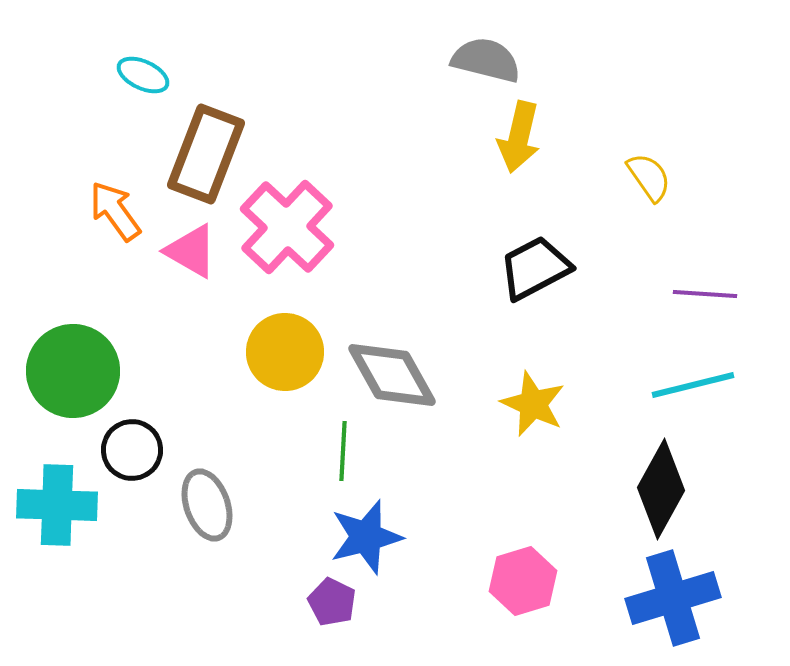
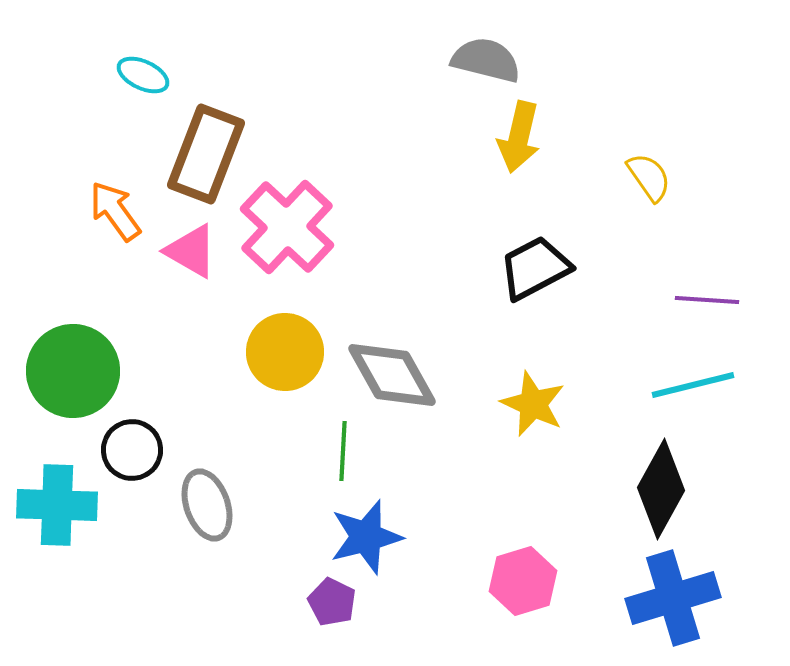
purple line: moved 2 px right, 6 px down
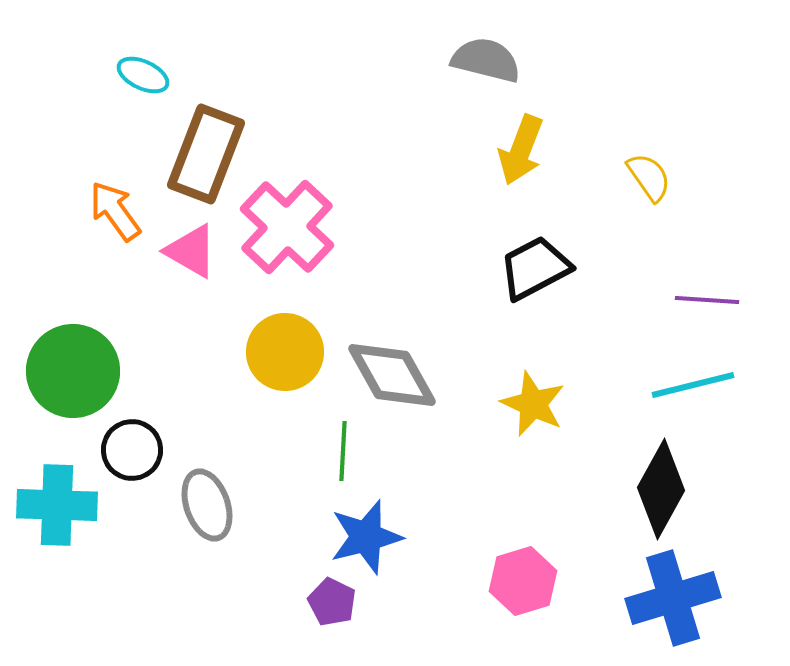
yellow arrow: moved 2 px right, 13 px down; rotated 8 degrees clockwise
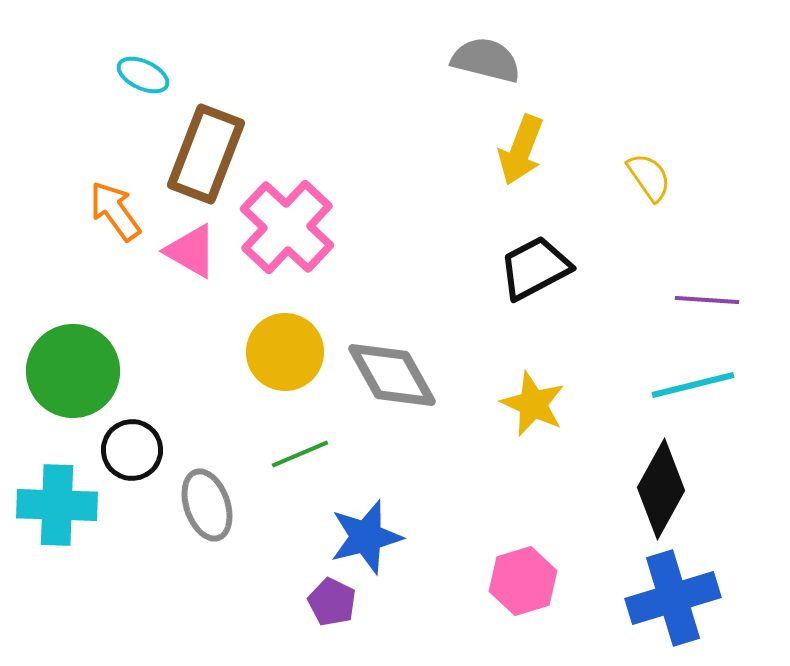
green line: moved 43 px left, 3 px down; rotated 64 degrees clockwise
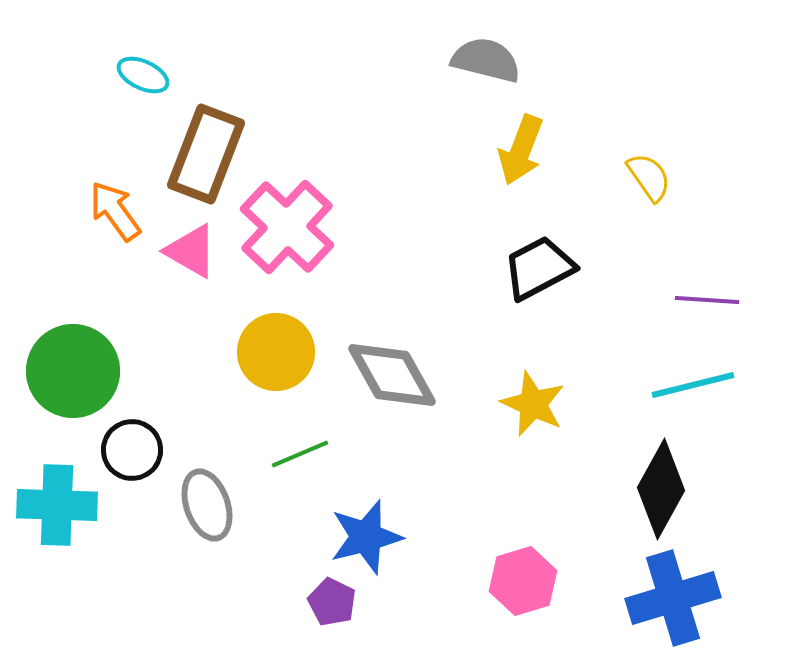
black trapezoid: moved 4 px right
yellow circle: moved 9 px left
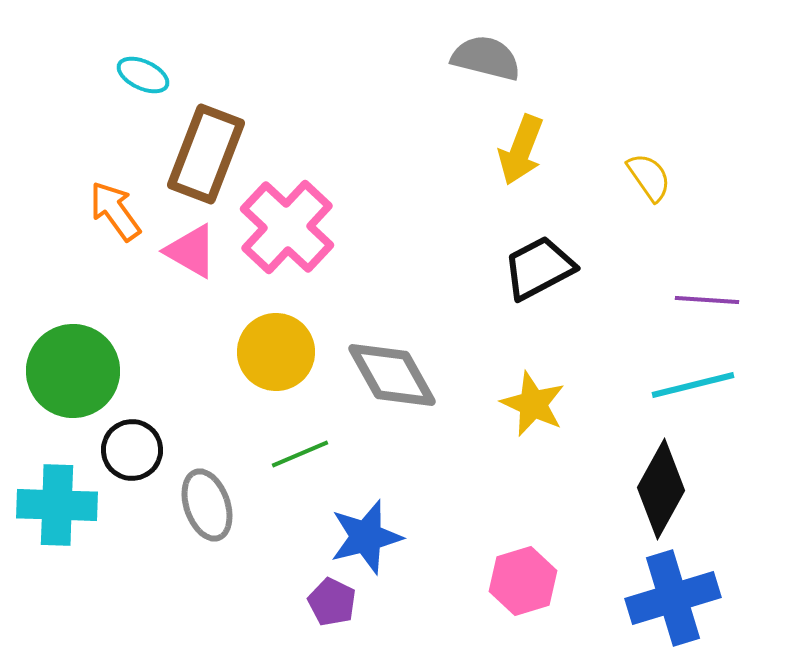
gray semicircle: moved 2 px up
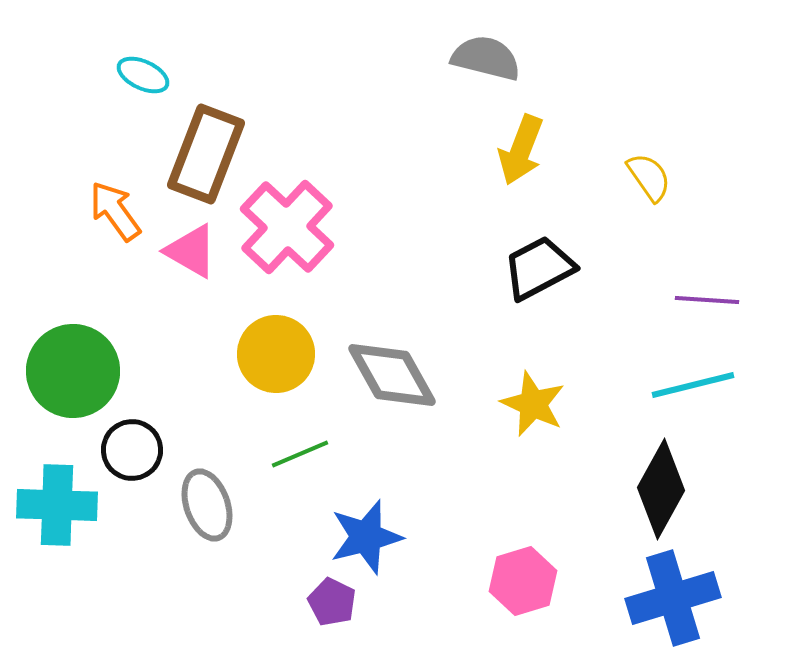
yellow circle: moved 2 px down
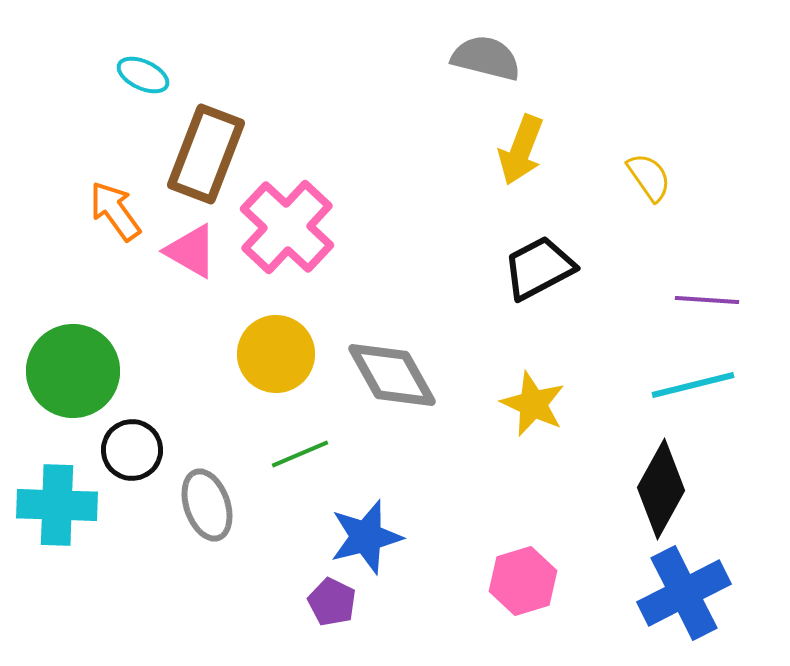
blue cross: moved 11 px right, 5 px up; rotated 10 degrees counterclockwise
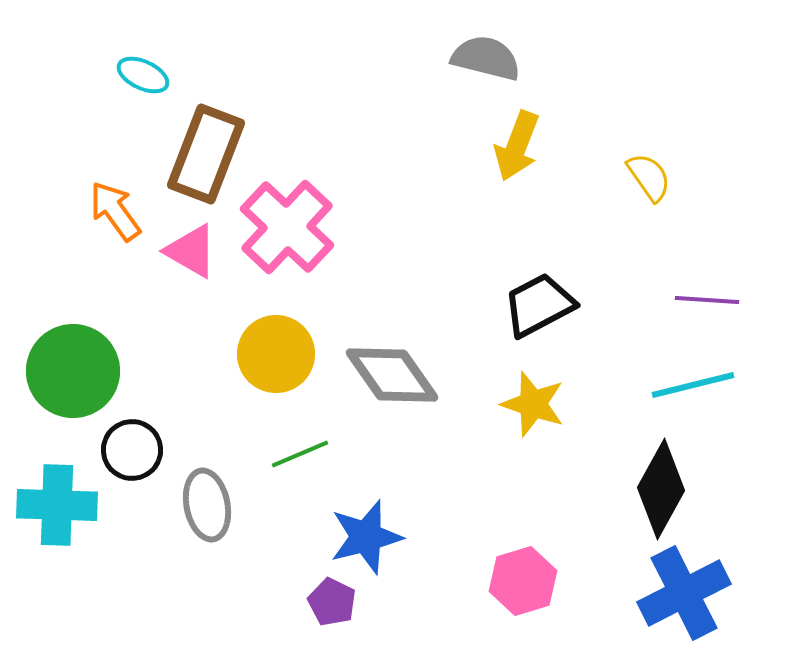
yellow arrow: moved 4 px left, 4 px up
black trapezoid: moved 37 px down
gray diamond: rotated 6 degrees counterclockwise
yellow star: rotated 6 degrees counterclockwise
gray ellipse: rotated 8 degrees clockwise
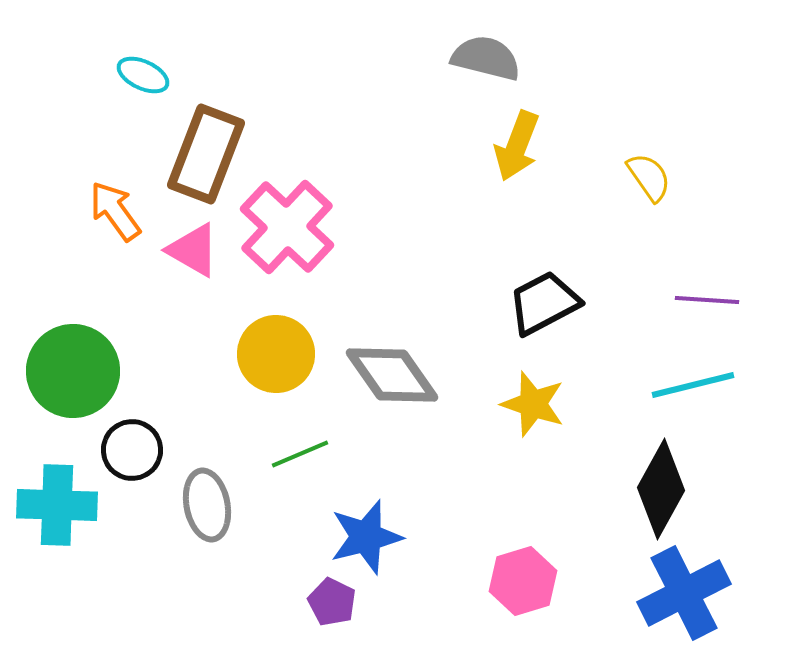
pink triangle: moved 2 px right, 1 px up
black trapezoid: moved 5 px right, 2 px up
